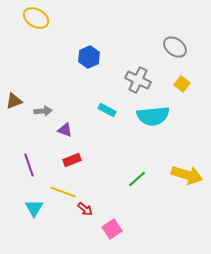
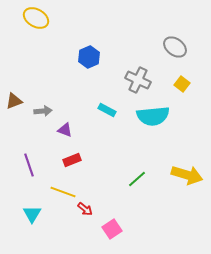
cyan triangle: moved 2 px left, 6 px down
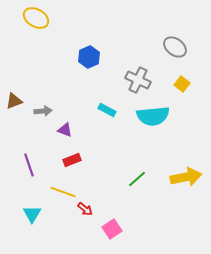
yellow arrow: moved 1 px left, 2 px down; rotated 28 degrees counterclockwise
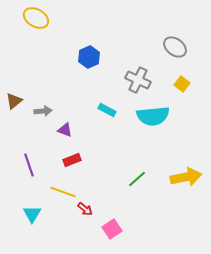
brown triangle: rotated 18 degrees counterclockwise
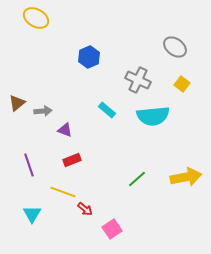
brown triangle: moved 3 px right, 2 px down
cyan rectangle: rotated 12 degrees clockwise
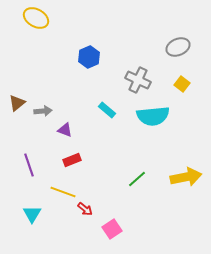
gray ellipse: moved 3 px right; rotated 60 degrees counterclockwise
